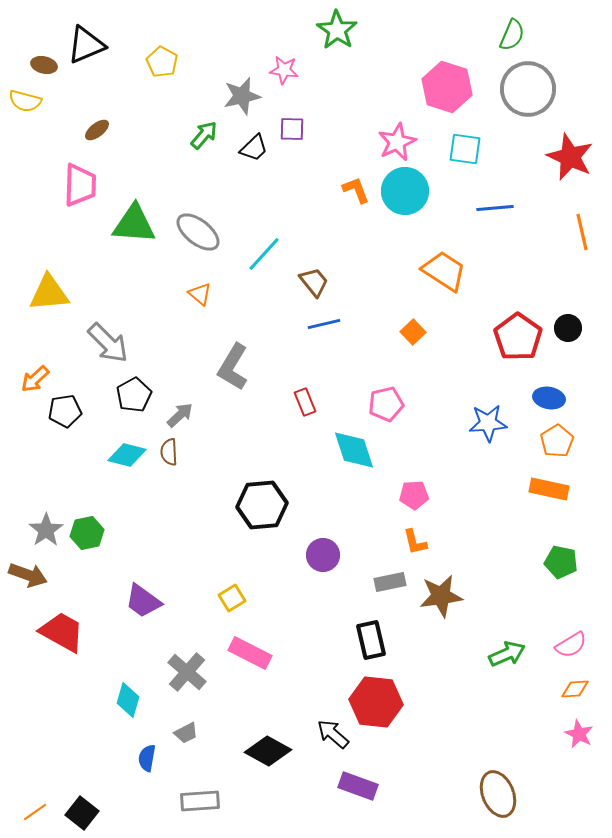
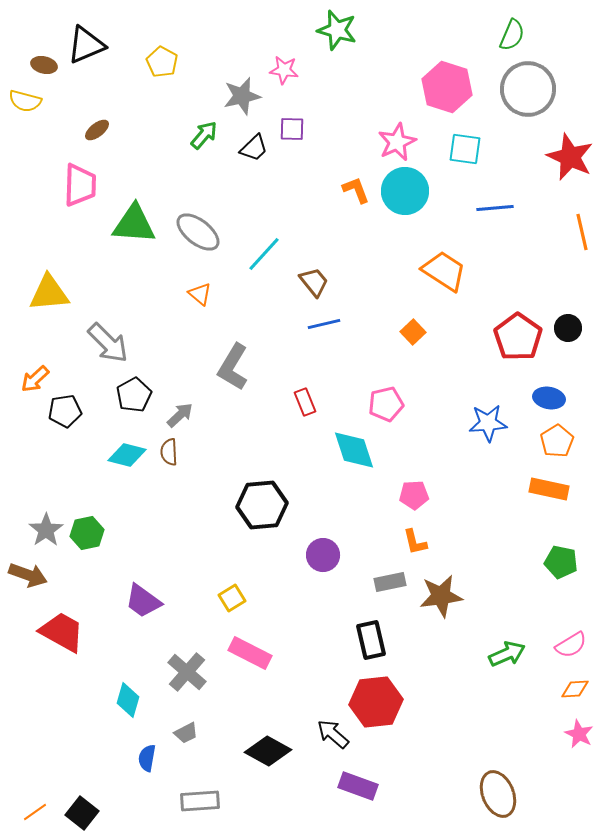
green star at (337, 30): rotated 18 degrees counterclockwise
red hexagon at (376, 702): rotated 12 degrees counterclockwise
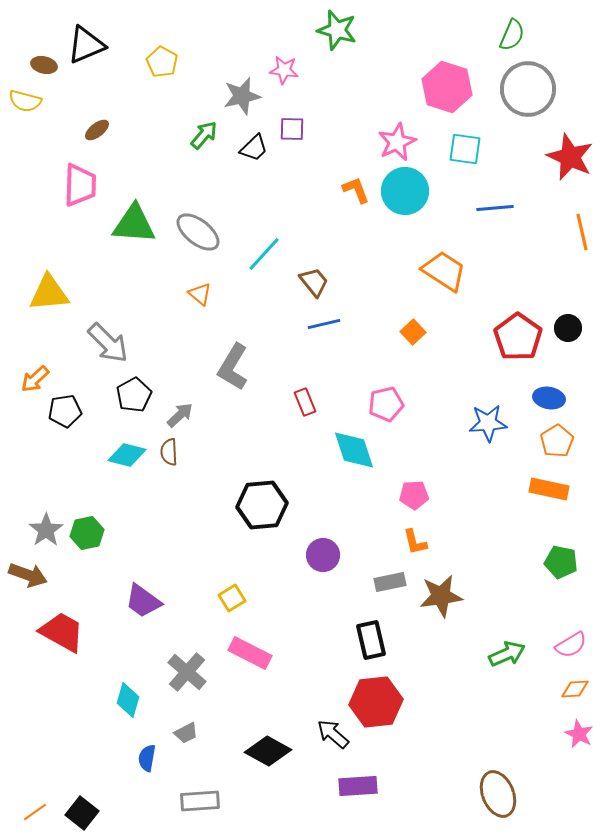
purple rectangle at (358, 786): rotated 24 degrees counterclockwise
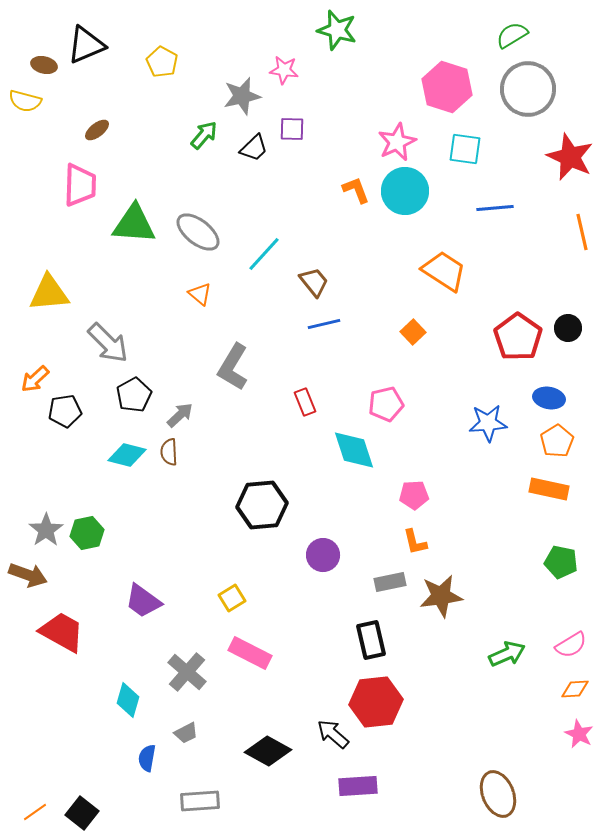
green semicircle at (512, 35): rotated 144 degrees counterclockwise
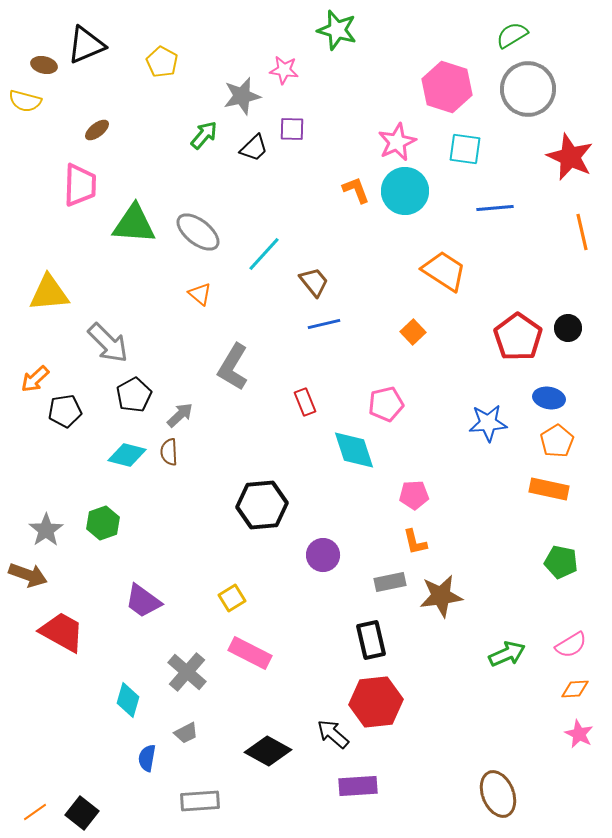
green hexagon at (87, 533): moved 16 px right, 10 px up; rotated 8 degrees counterclockwise
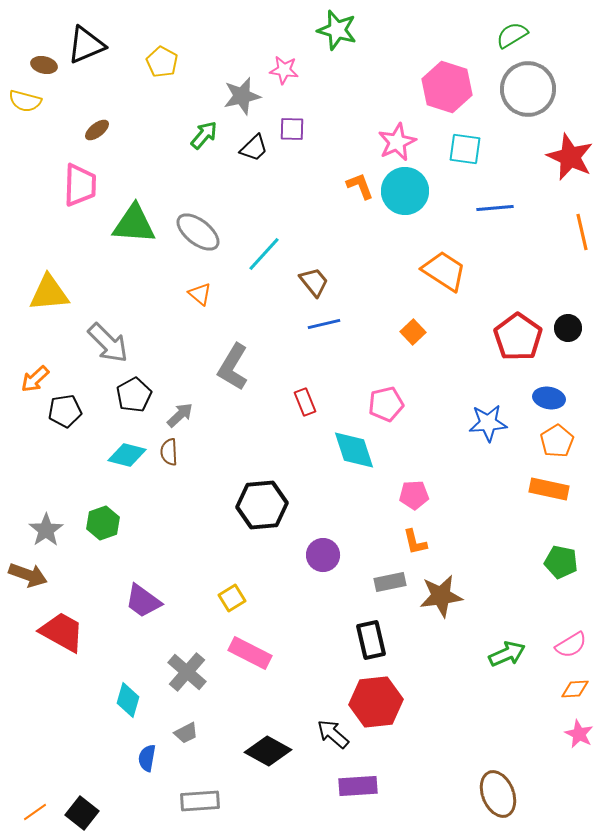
orange L-shape at (356, 190): moved 4 px right, 4 px up
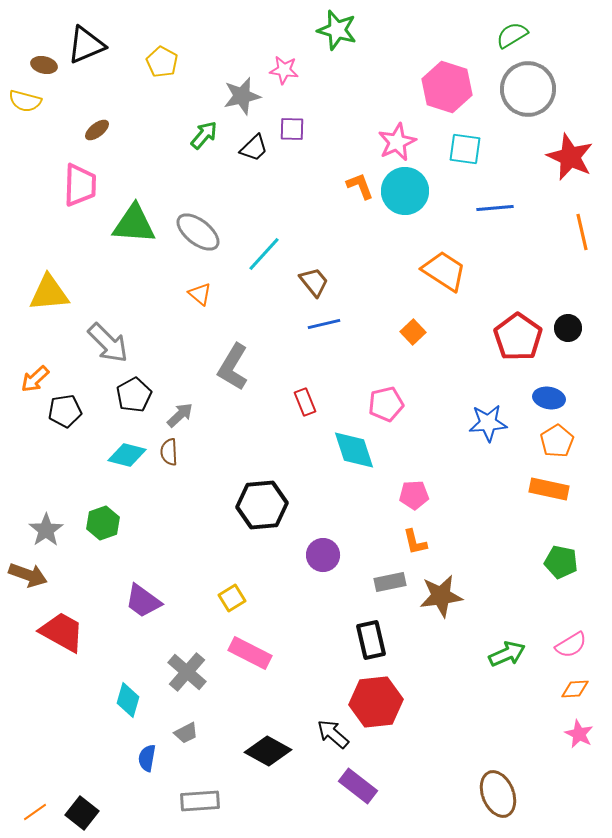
purple rectangle at (358, 786): rotated 42 degrees clockwise
